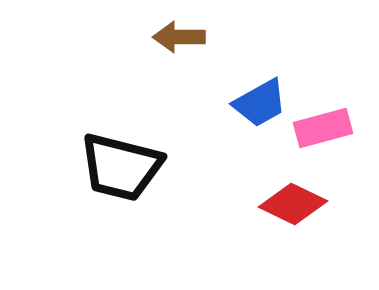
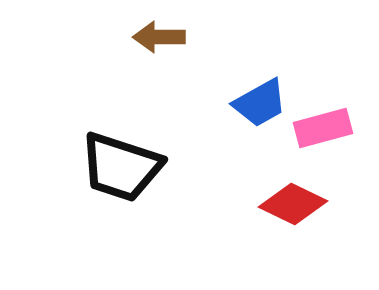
brown arrow: moved 20 px left
black trapezoid: rotated 4 degrees clockwise
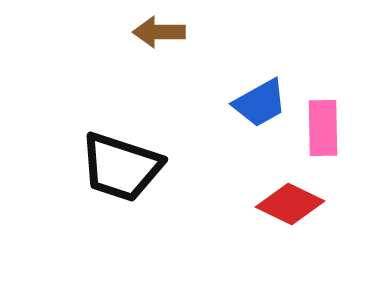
brown arrow: moved 5 px up
pink rectangle: rotated 76 degrees counterclockwise
red diamond: moved 3 px left
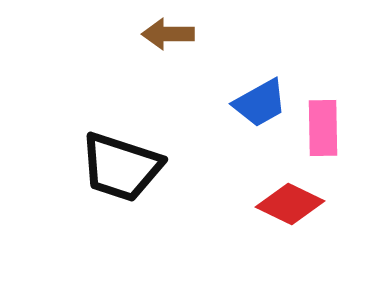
brown arrow: moved 9 px right, 2 px down
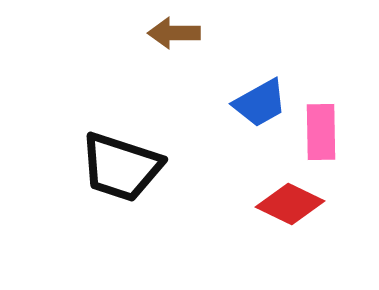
brown arrow: moved 6 px right, 1 px up
pink rectangle: moved 2 px left, 4 px down
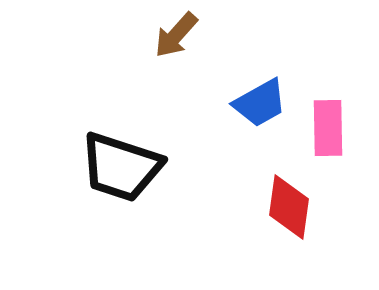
brown arrow: moved 2 px right, 2 px down; rotated 48 degrees counterclockwise
pink rectangle: moved 7 px right, 4 px up
red diamond: moved 1 px left, 3 px down; rotated 72 degrees clockwise
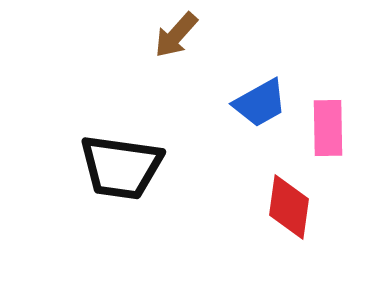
black trapezoid: rotated 10 degrees counterclockwise
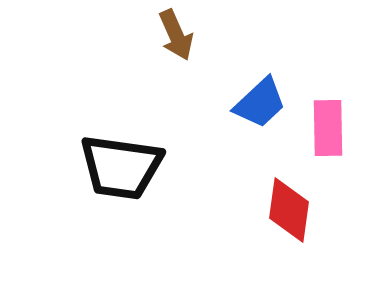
brown arrow: rotated 66 degrees counterclockwise
blue trapezoid: rotated 14 degrees counterclockwise
red diamond: moved 3 px down
